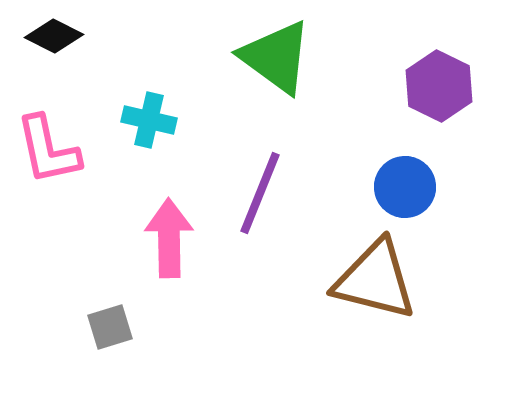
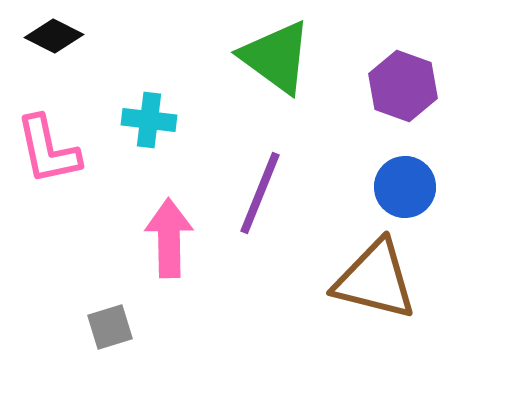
purple hexagon: moved 36 px left; rotated 6 degrees counterclockwise
cyan cross: rotated 6 degrees counterclockwise
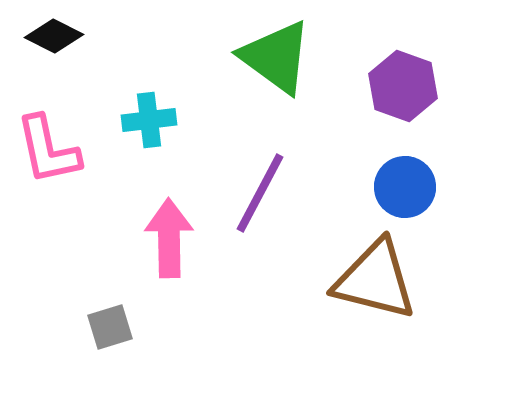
cyan cross: rotated 14 degrees counterclockwise
purple line: rotated 6 degrees clockwise
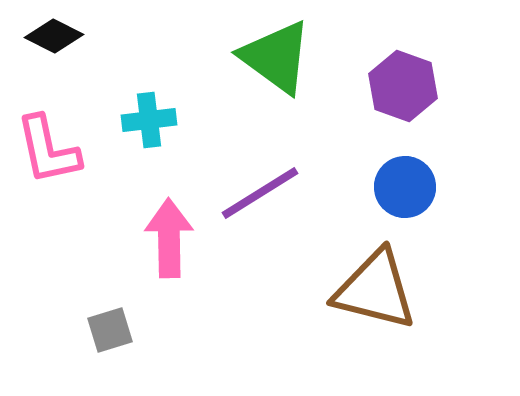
purple line: rotated 30 degrees clockwise
brown triangle: moved 10 px down
gray square: moved 3 px down
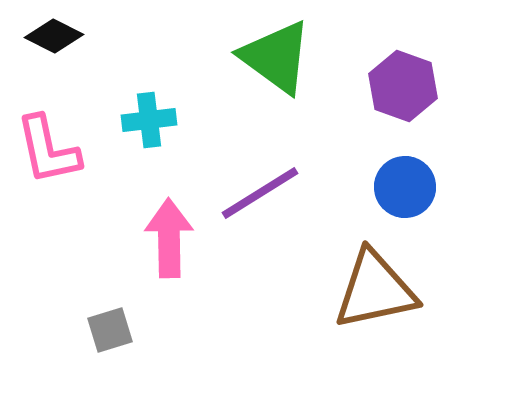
brown triangle: rotated 26 degrees counterclockwise
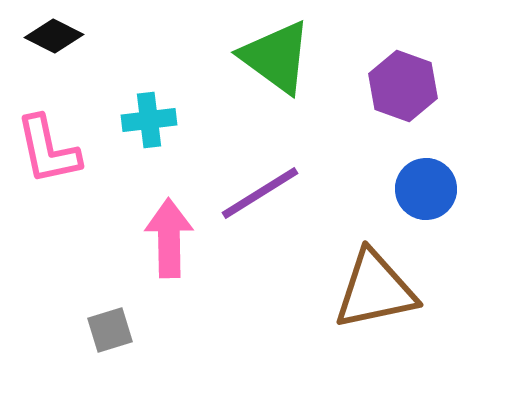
blue circle: moved 21 px right, 2 px down
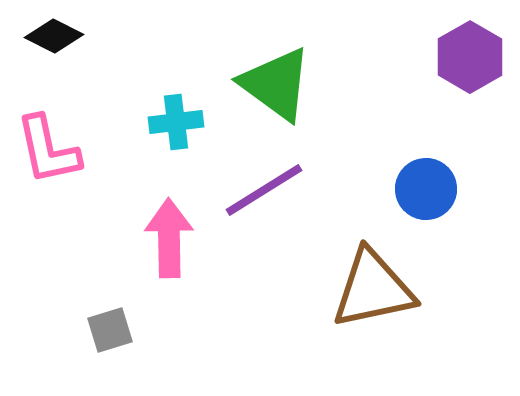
green triangle: moved 27 px down
purple hexagon: moved 67 px right, 29 px up; rotated 10 degrees clockwise
cyan cross: moved 27 px right, 2 px down
purple line: moved 4 px right, 3 px up
brown triangle: moved 2 px left, 1 px up
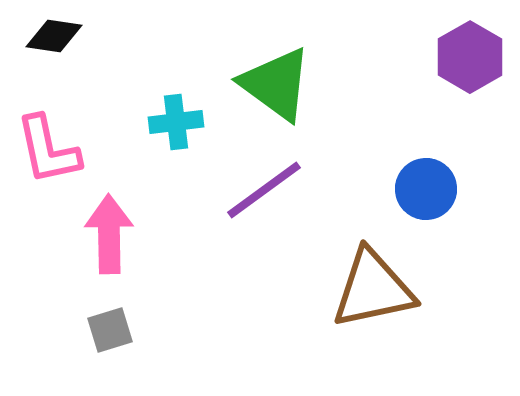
black diamond: rotated 18 degrees counterclockwise
purple line: rotated 4 degrees counterclockwise
pink arrow: moved 60 px left, 4 px up
